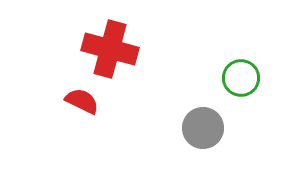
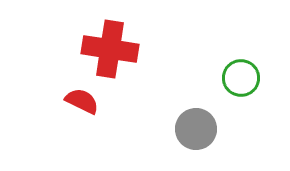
red cross: rotated 6 degrees counterclockwise
gray circle: moved 7 px left, 1 px down
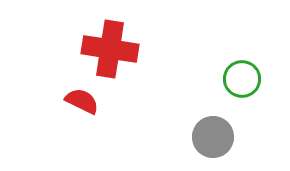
green circle: moved 1 px right, 1 px down
gray circle: moved 17 px right, 8 px down
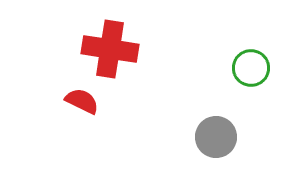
green circle: moved 9 px right, 11 px up
gray circle: moved 3 px right
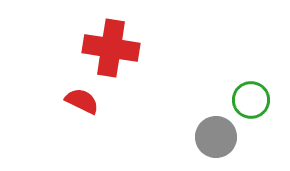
red cross: moved 1 px right, 1 px up
green circle: moved 32 px down
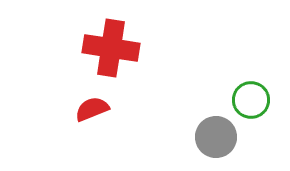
red semicircle: moved 10 px right, 8 px down; rotated 48 degrees counterclockwise
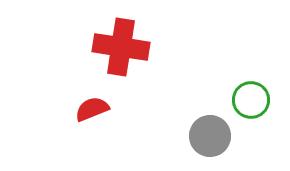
red cross: moved 10 px right, 1 px up
gray circle: moved 6 px left, 1 px up
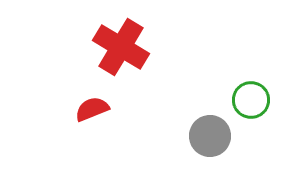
red cross: rotated 22 degrees clockwise
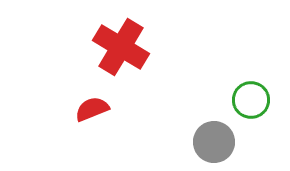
gray circle: moved 4 px right, 6 px down
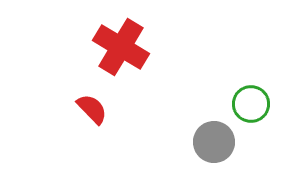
green circle: moved 4 px down
red semicircle: rotated 68 degrees clockwise
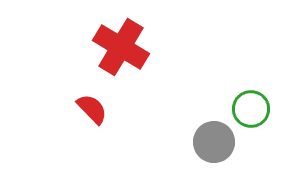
green circle: moved 5 px down
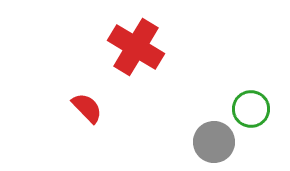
red cross: moved 15 px right
red semicircle: moved 5 px left, 1 px up
